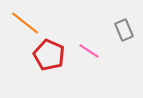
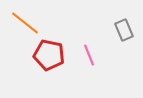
pink line: moved 4 px down; rotated 35 degrees clockwise
red pentagon: rotated 12 degrees counterclockwise
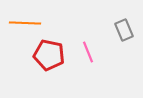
orange line: rotated 36 degrees counterclockwise
pink line: moved 1 px left, 3 px up
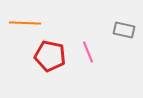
gray rectangle: rotated 55 degrees counterclockwise
red pentagon: moved 1 px right, 1 px down
